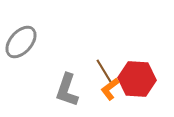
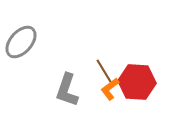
red hexagon: moved 3 px down
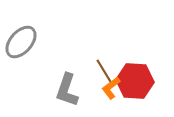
red hexagon: moved 2 px left, 1 px up
orange L-shape: moved 1 px right, 1 px up
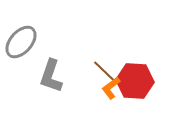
brown line: rotated 15 degrees counterclockwise
gray L-shape: moved 16 px left, 14 px up
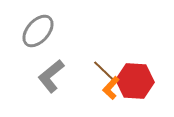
gray ellipse: moved 17 px right, 11 px up
gray L-shape: rotated 32 degrees clockwise
orange L-shape: rotated 10 degrees counterclockwise
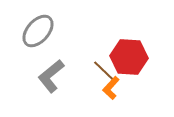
red hexagon: moved 6 px left, 24 px up
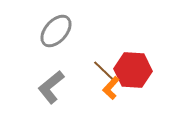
gray ellipse: moved 18 px right
red hexagon: moved 4 px right, 13 px down
gray L-shape: moved 11 px down
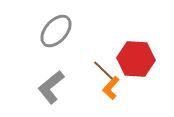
red hexagon: moved 3 px right, 11 px up
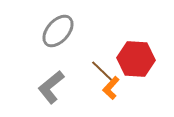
gray ellipse: moved 2 px right
brown line: moved 2 px left
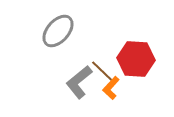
gray L-shape: moved 28 px right, 5 px up
